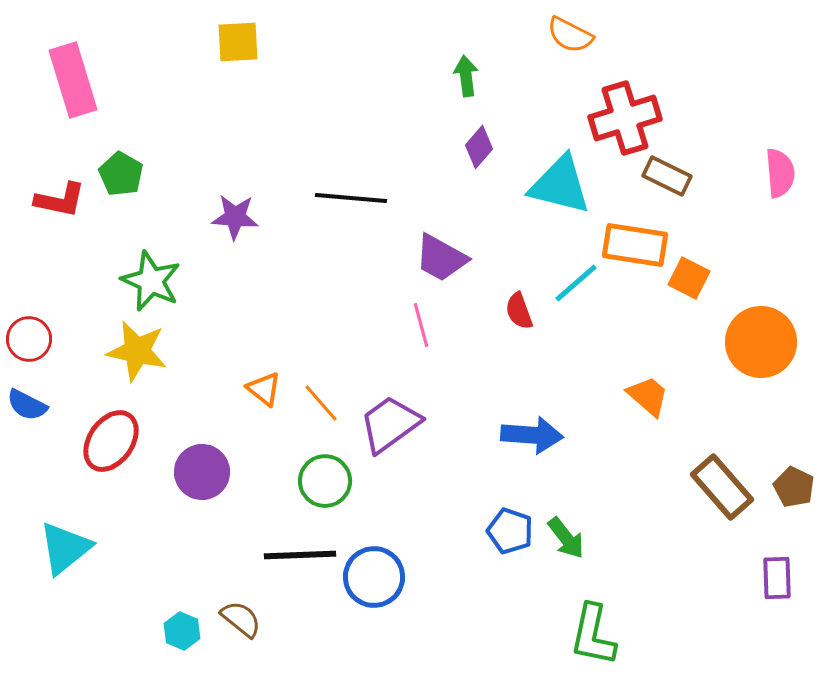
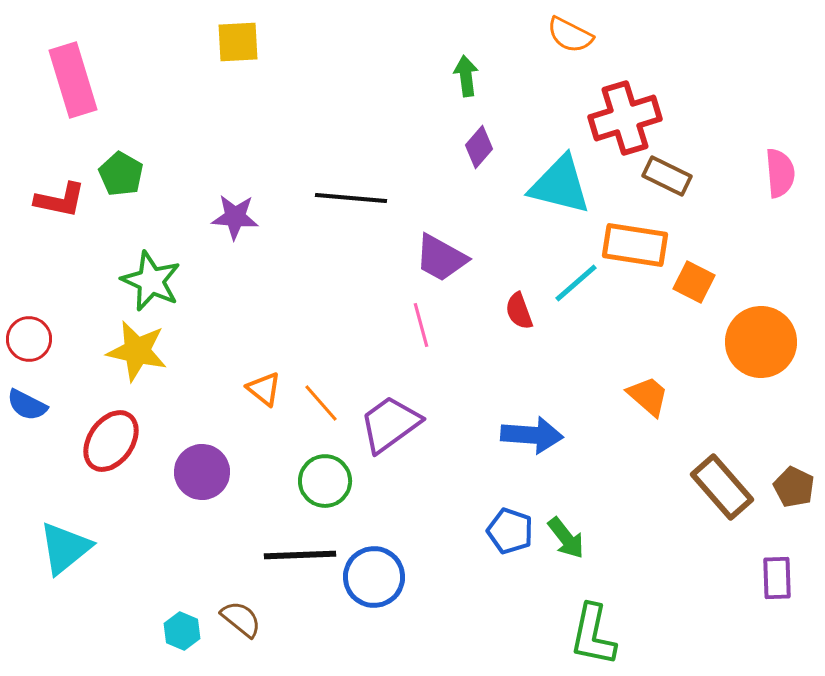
orange square at (689, 278): moved 5 px right, 4 px down
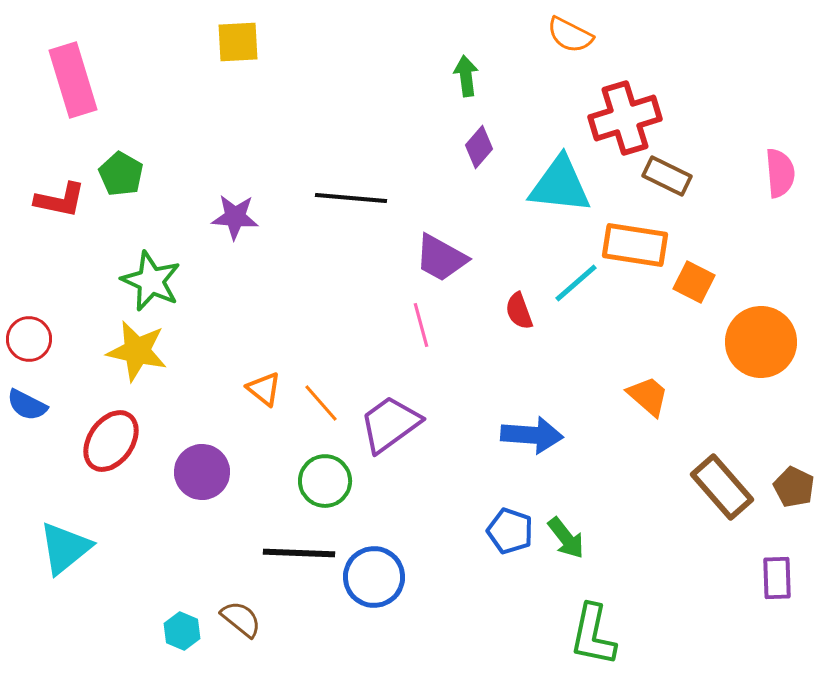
cyan triangle at (560, 185): rotated 8 degrees counterclockwise
black line at (300, 555): moved 1 px left, 2 px up; rotated 4 degrees clockwise
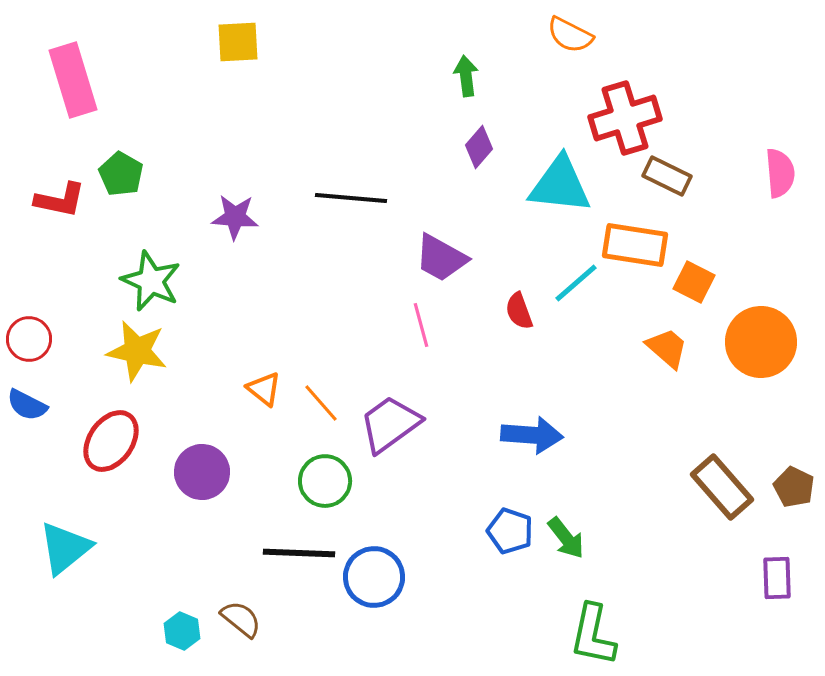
orange trapezoid at (648, 396): moved 19 px right, 48 px up
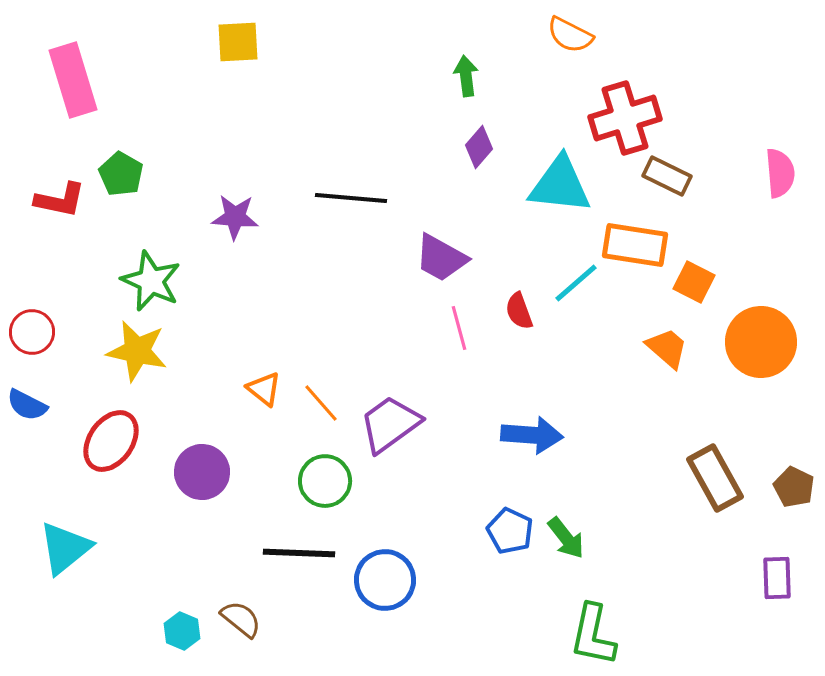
pink line at (421, 325): moved 38 px right, 3 px down
red circle at (29, 339): moved 3 px right, 7 px up
brown rectangle at (722, 487): moved 7 px left, 9 px up; rotated 12 degrees clockwise
blue pentagon at (510, 531): rotated 6 degrees clockwise
blue circle at (374, 577): moved 11 px right, 3 px down
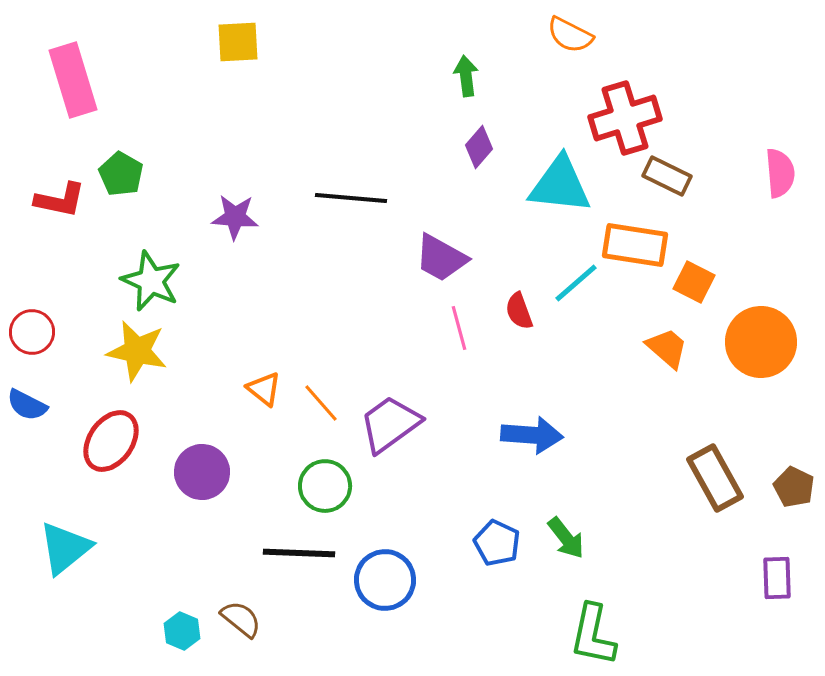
green circle at (325, 481): moved 5 px down
blue pentagon at (510, 531): moved 13 px left, 12 px down
